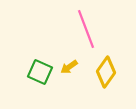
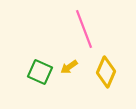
pink line: moved 2 px left
yellow diamond: rotated 12 degrees counterclockwise
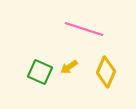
pink line: rotated 51 degrees counterclockwise
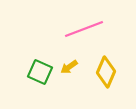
pink line: rotated 39 degrees counterclockwise
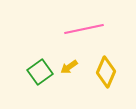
pink line: rotated 9 degrees clockwise
green square: rotated 30 degrees clockwise
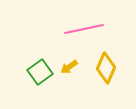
yellow diamond: moved 4 px up
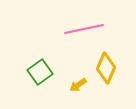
yellow arrow: moved 9 px right, 18 px down
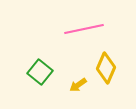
green square: rotated 15 degrees counterclockwise
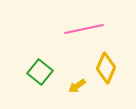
yellow arrow: moved 1 px left, 1 px down
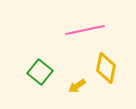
pink line: moved 1 px right, 1 px down
yellow diamond: rotated 12 degrees counterclockwise
